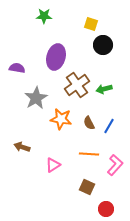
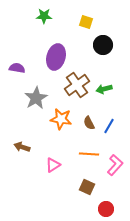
yellow square: moved 5 px left, 2 px up
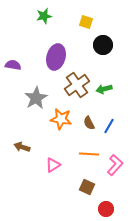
green star: rotated 14 degrees counterclockwise
purple semicircle: moved 4 px left, 3 px up
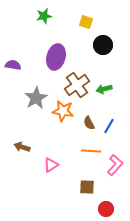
orange star: moved 2 px right, 8 px up
orange line: moved 2 px right, 3 px up
pink triangle: moved 2 px left
brown square: rotated 21 degrees counterclockwise
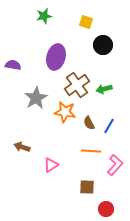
orange star: moved 2 px right, 1 px down
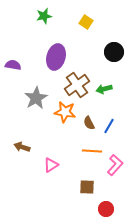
yellow square: rotated 16 degrees clockwise
black circle: moved 11 px right, 7 px down
orange line: moved 1 px right
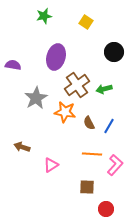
orange line: moved 3 px down
